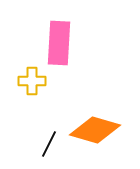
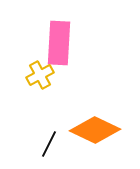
yellow cross: moved 8 px right, 6 px up; rotated 28 degrees counterclockwise
orange diamond: rotated 9 degrees clockwise
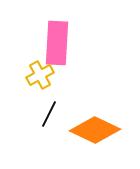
pink rectangle: moved 2 px left
black line: moved 30 px up
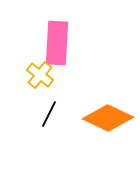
yellow cross: rotated 24 degrees counterclockwise
orange diamond: moved 13 px right, 12 px up
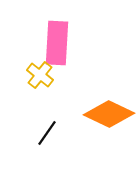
black line: moved 2 px left, 19 px down; rotated 8 degrees clockwise
orange diamond: moved 1 px right, 4 px up
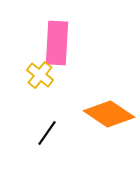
orange diamond: rotated 9 degrees clockwise
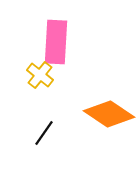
pink rectangle: moved 1 px left, 1 px up
black line: moved 3 px left
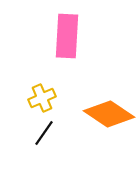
pink rectangle: moved 11 px right, 6 px up
yellow cross: moved 2 px right, 23 px down; rotated 28 degrees clockwise
